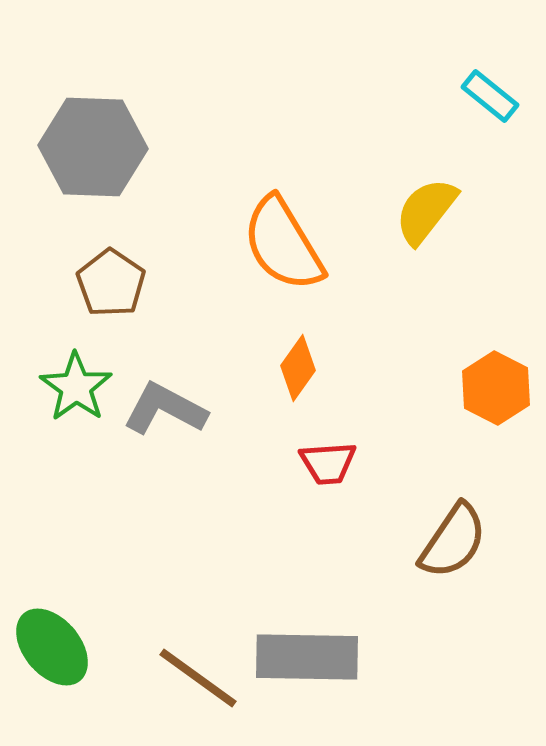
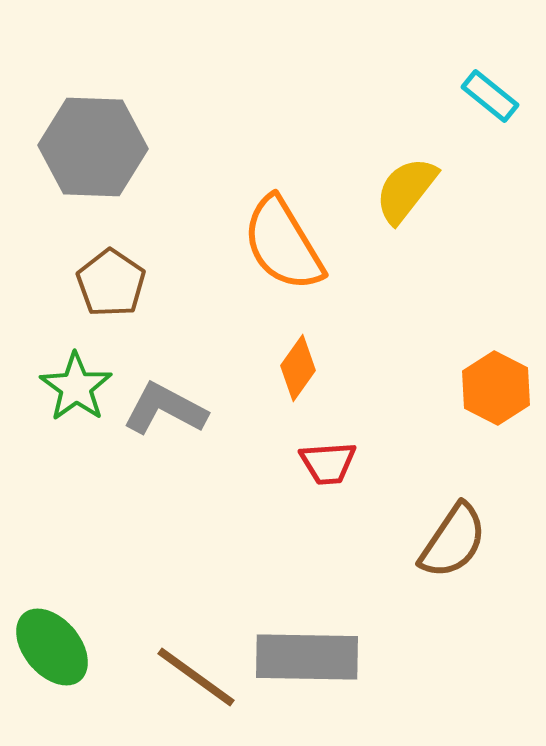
yellow semicircle: moved 20 px left, 21 px up
brown line: moved 2 px left, 1 px up
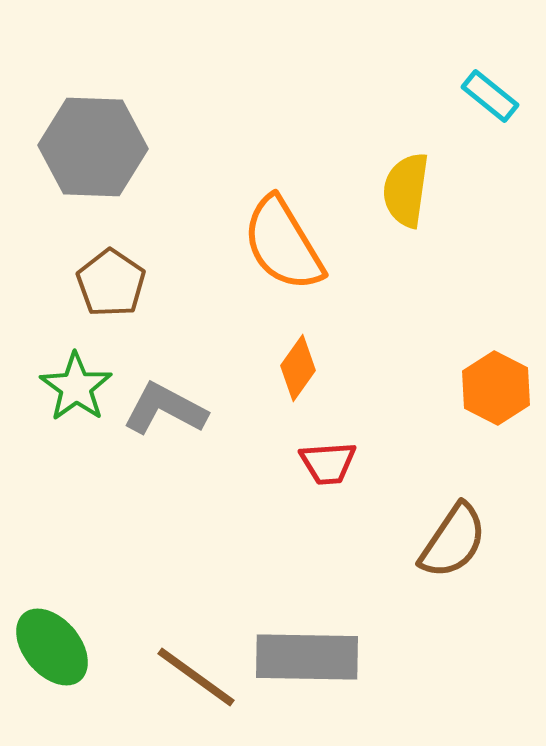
yellow semicircle: rotated 30 degrees counterclockwise
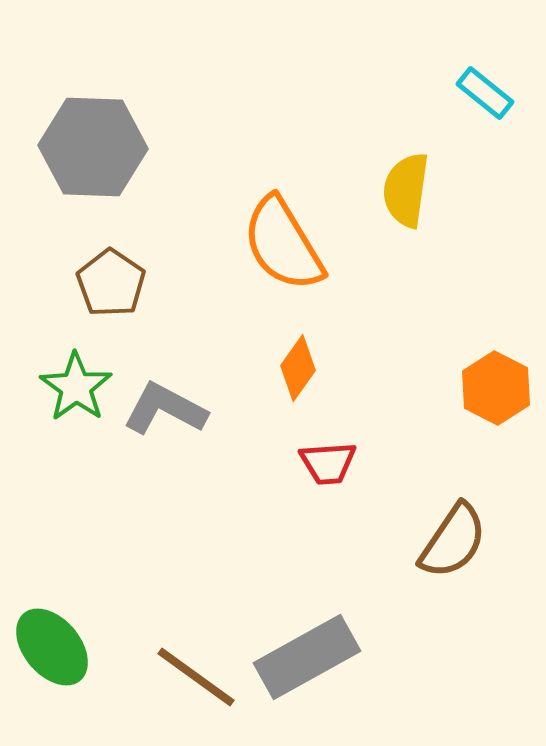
cyan rectangle: moved 5 px left, 3 px up
gray rectangle: rotated 30 degrees counterclockwise
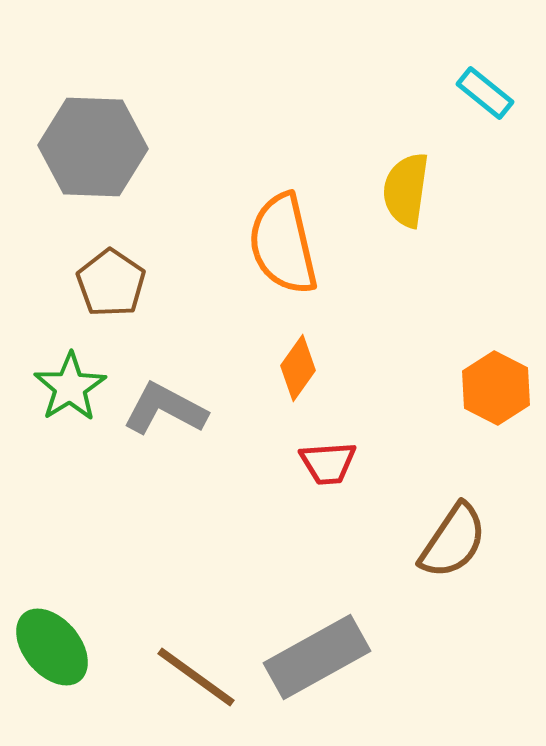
orange semicircle: rotated 18 degrees clockwise
green star: moved 6 px left; rotated 4 degrees clockwise
gray rectangle: moved 10 px right
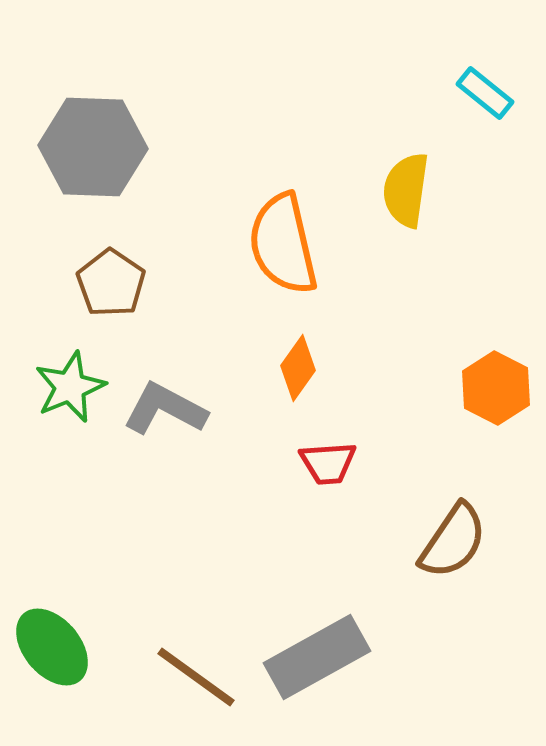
green star: rotated 10 degrees clockwise
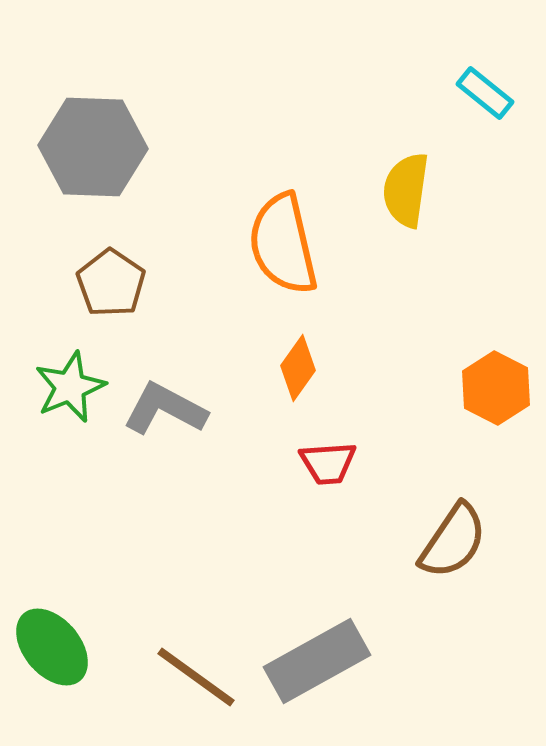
gray rectangle: moved 4 px down
